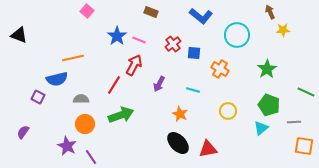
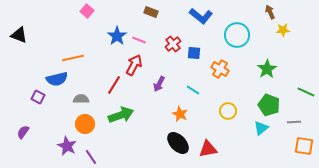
cyan line: rotated 16 degrees clockwise
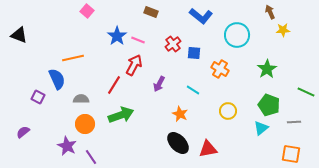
pink line: moved 1 px left
blue semicircle: rotated 100 degrees counterclockwise
purple semicircle: rotated 16 degrees clockwise
orange square: moved 13 px left, 8 px down
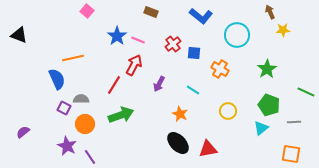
purple square: moved 26 px right, 11 px down
purple line: moved 1 px left
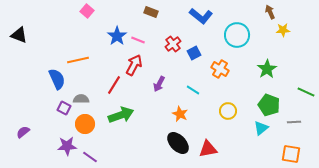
blue square: rotated 32 degrees counterclockwise
orange line: moved 5 px right, 2 px down
purple star: rotated 30 degrees counterclockwise
purple line: rotated 21 degrees counterclockwise
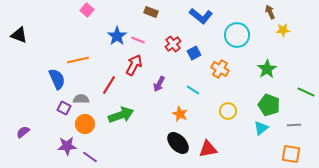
pink square: moved 1 px up
red line: moved 5 px left
gray line: moved 3 px down
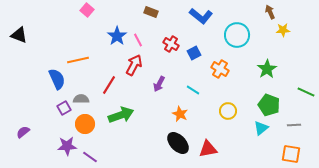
pink line: rotated 40 degrees clockwise
red cross: moved 2 px left; rotated 21 degrees counterclockwise
purple square: rotated 32 degrees clockwise
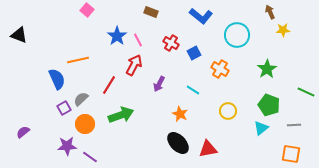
red cross: moved 1 px up
gray semicircle: rotated 42 degrees counterclockwise
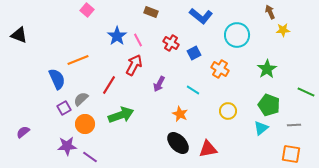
orange line: rotated 10 degrees counterclockwise
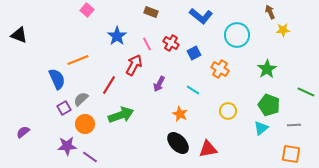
pink line: moved 9 px right, 4 px down
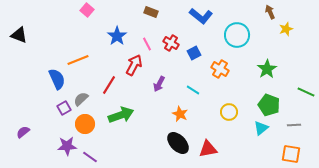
yellow star: moved 3 px right, 1 px up; rotated 16 degrees counterclockwise
yellow circle: moved 1 px right, 1 px down
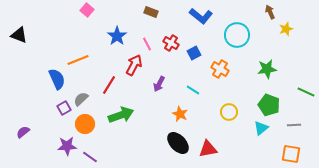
green star: rotated 24 degrees clockwise
